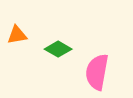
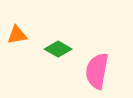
pink semicircle: moved 1 px up
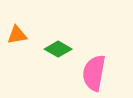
pink semicircle: moved 3 px left, 2 px down
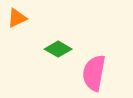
orange triangle: moved 17 px up; rotated 15 degrees counterclockwise
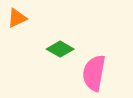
green diamond: moved 2 px right
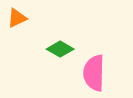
pink semicircle: rotated 9 degrees counterclockwise
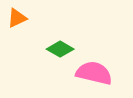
pink semicircle: rotated 102 degrees clockwise
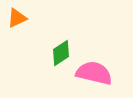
green diamond: moved 1 px right, 4 px down; rotated 64 degrees counterclockwise
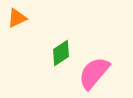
pink semicircle: rotated 63 degrees counterclockwise
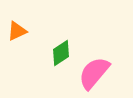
orange triangle: moved 13 px down
